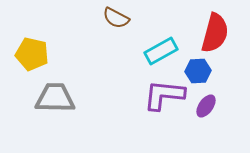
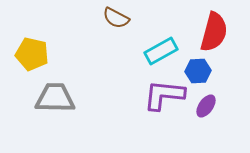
red semicircle: moved 1 px left, 1 px up
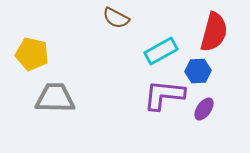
purple ellipse: moved 2 px left, 3 px down
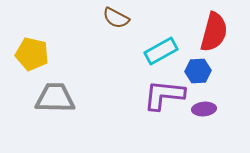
purple ellipse: rotated 50 degrees clockwise
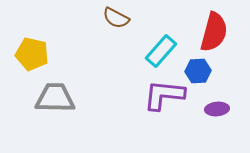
cyan rectangle: rotated 20 degrees counterclockwise
purple ellipse: moved 13 px right
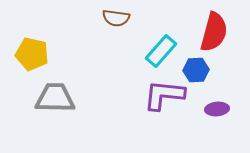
brown semicircle: rotated 20 degrees counterclockwise
blue hexagon: moved 2 px left, 1 px up
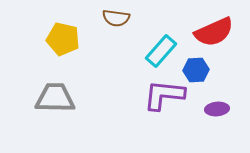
red semicircle: rotated 51 degrees clockwise
yellow pentagon: moved 31 px right, 15 px up
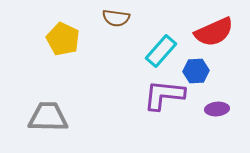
yellow pentagon: rotated 12 degrees clockwise
blue hexagon: moved 1 px down
gray trapezoid: moved 7 px left, 19 px down
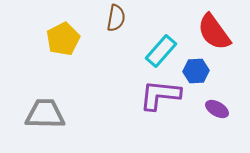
brown semicircle: rotated 88 degrees counterclockwise
red semicircle: rotated 78 degrees clockwise
yellow pentagon: rotated 20 degrees clockwise
purple L-shape: moved 4 px left
purple ellipse: rotated 35 degrees clockwise
gray trapezoid: moved 3 px left, 3 px up
